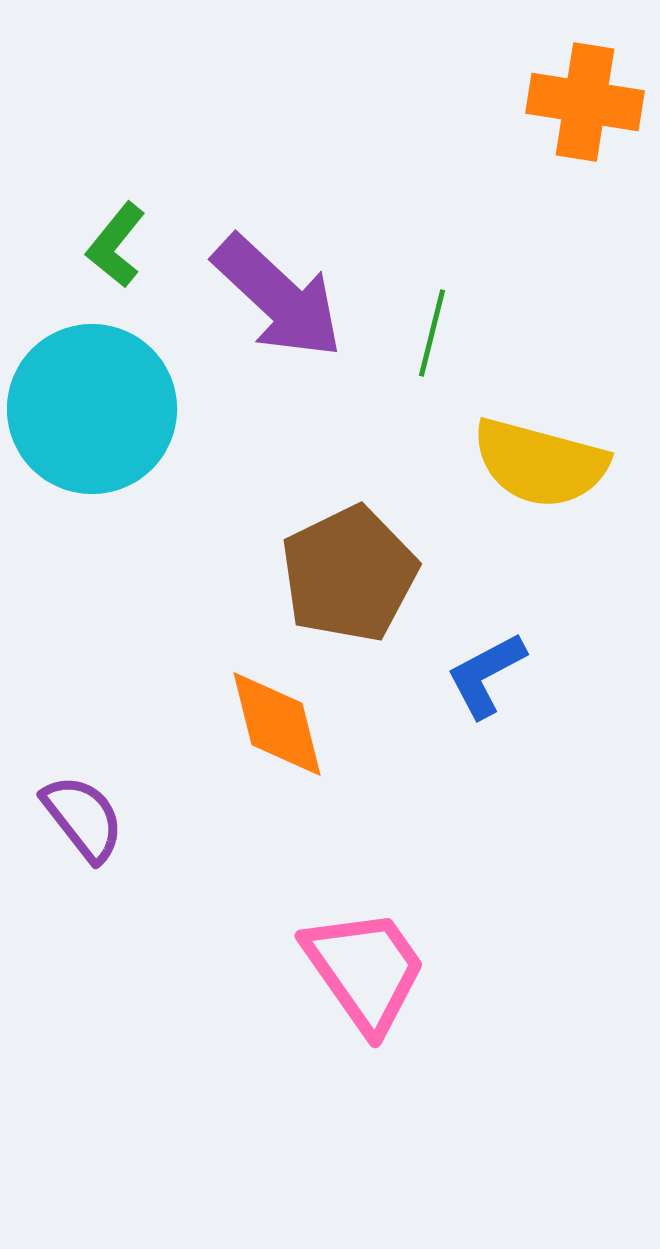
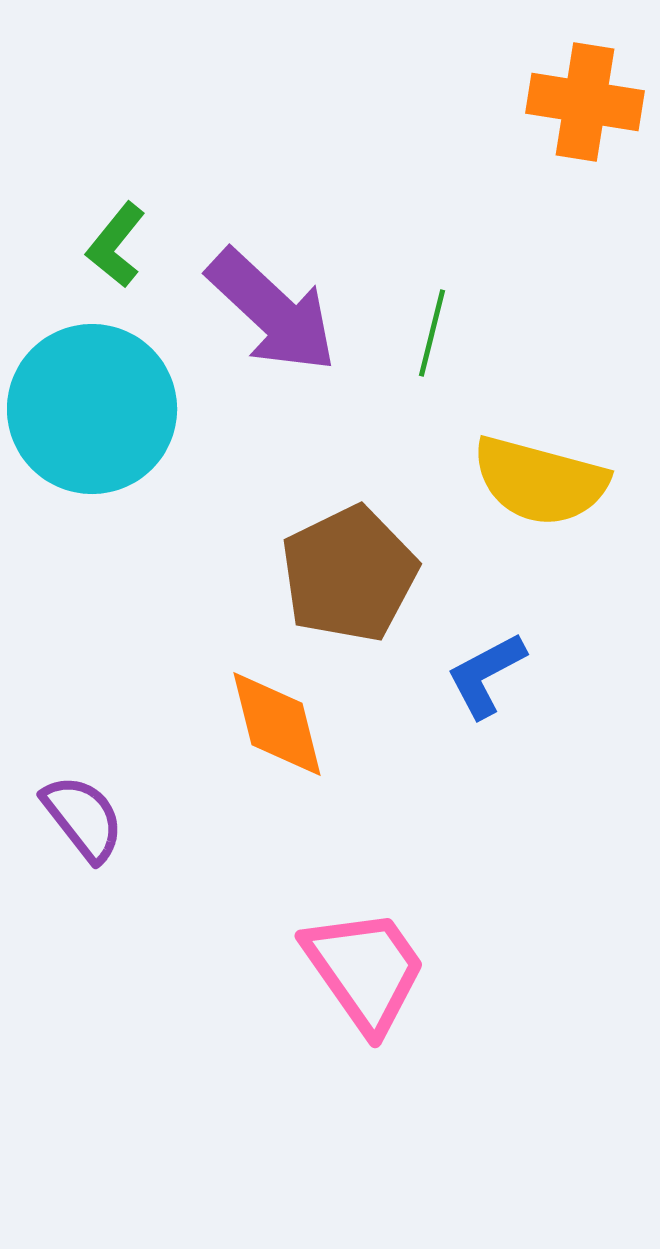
purple arrow: moved 6 px left, 14 px down
yellow semicircle: moved 18 px down
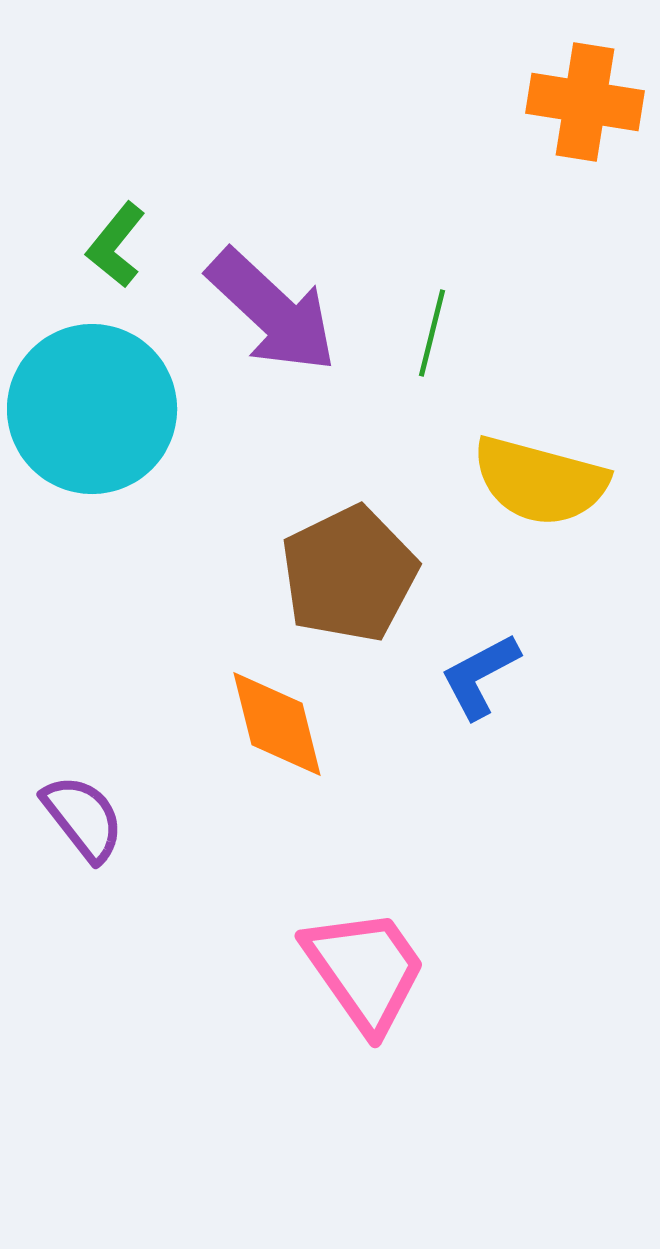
blue L-shape: moved 6 px left, 1 px down
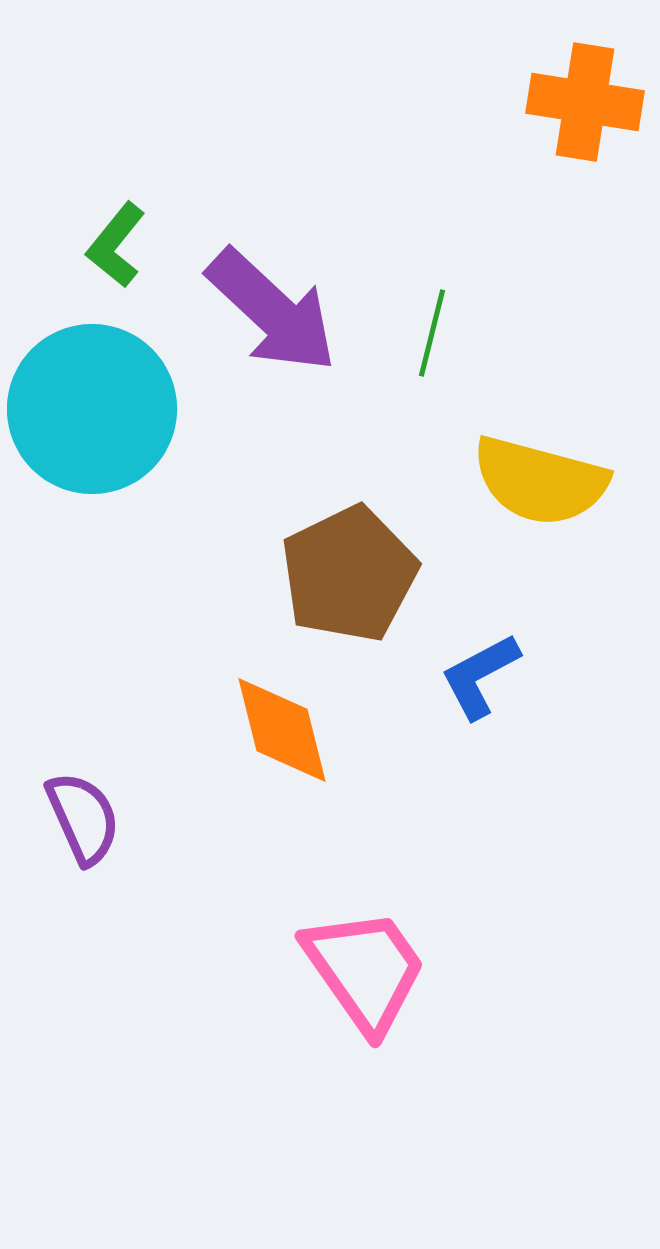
orange diamond: moved 5 px right, 6 px down
purple semicircle: rotated 14 degrees clockwise
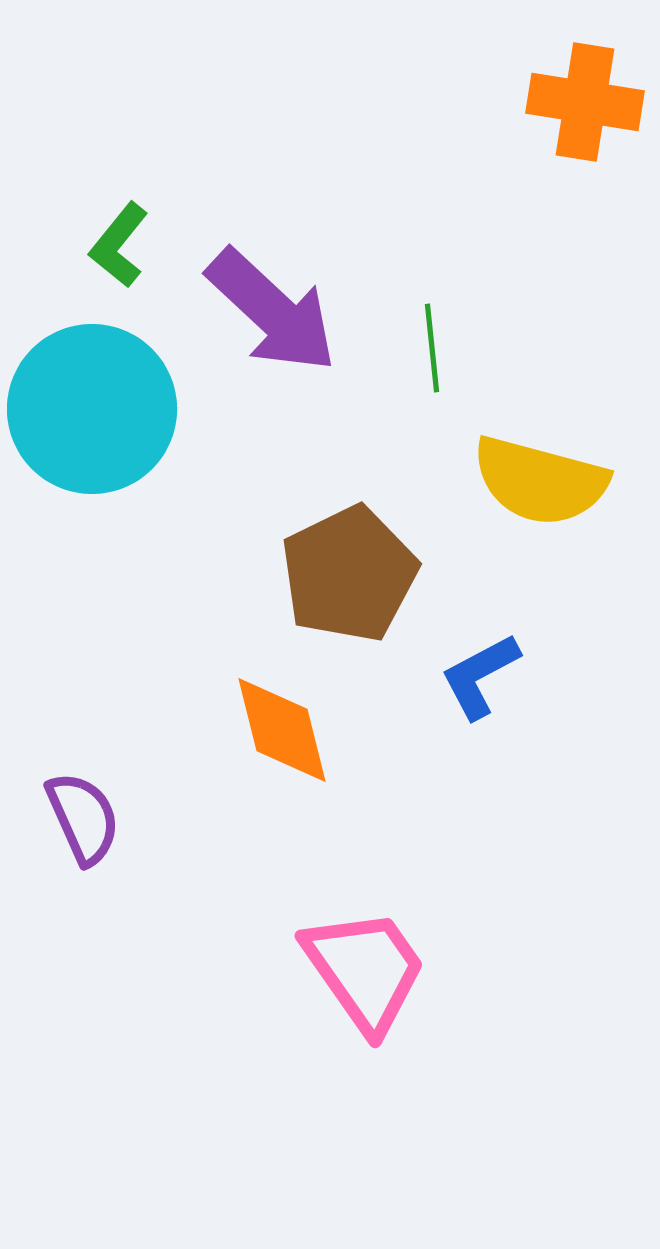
green L-shape: moved 3 px right
green line: moved 15 px down; rotated 20 degrees counterclockwise
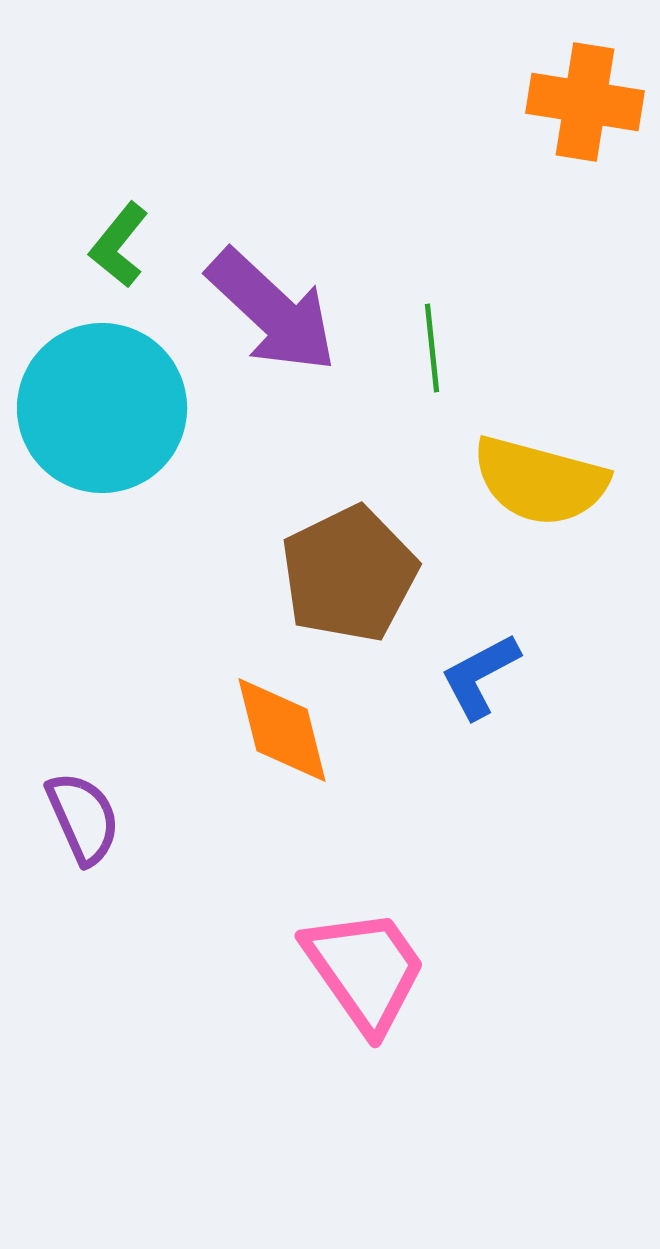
cyan circle: moved 10 px right, 1 px up
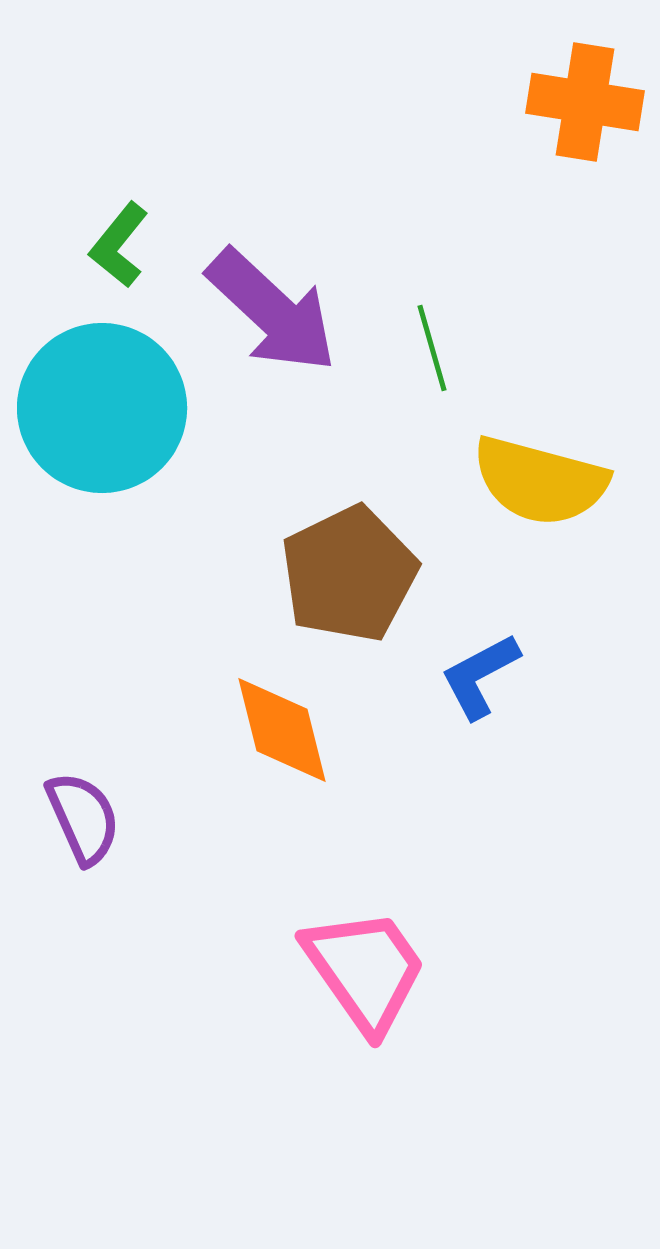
green line: rotated 10 degrees counterclockwise
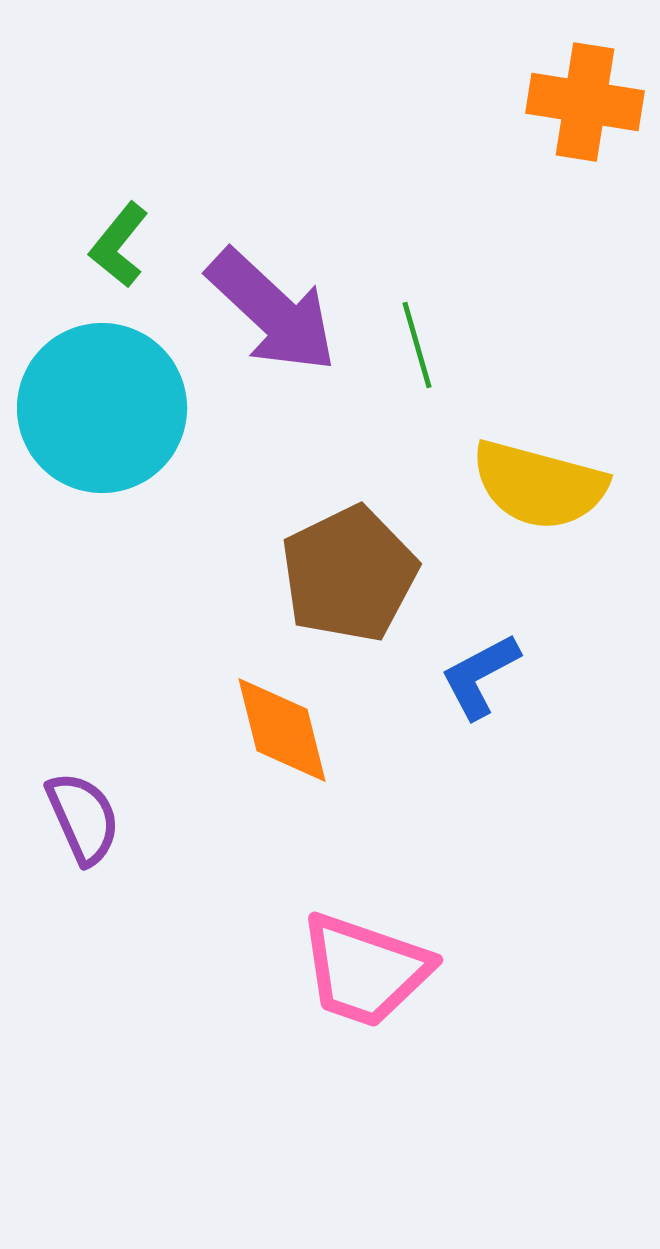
green line: moved 15 px left, 3 px up
yellow semicircle: moved 1 px left, 4 px down
pink trapezoid: rotated 144 degrees clockwise
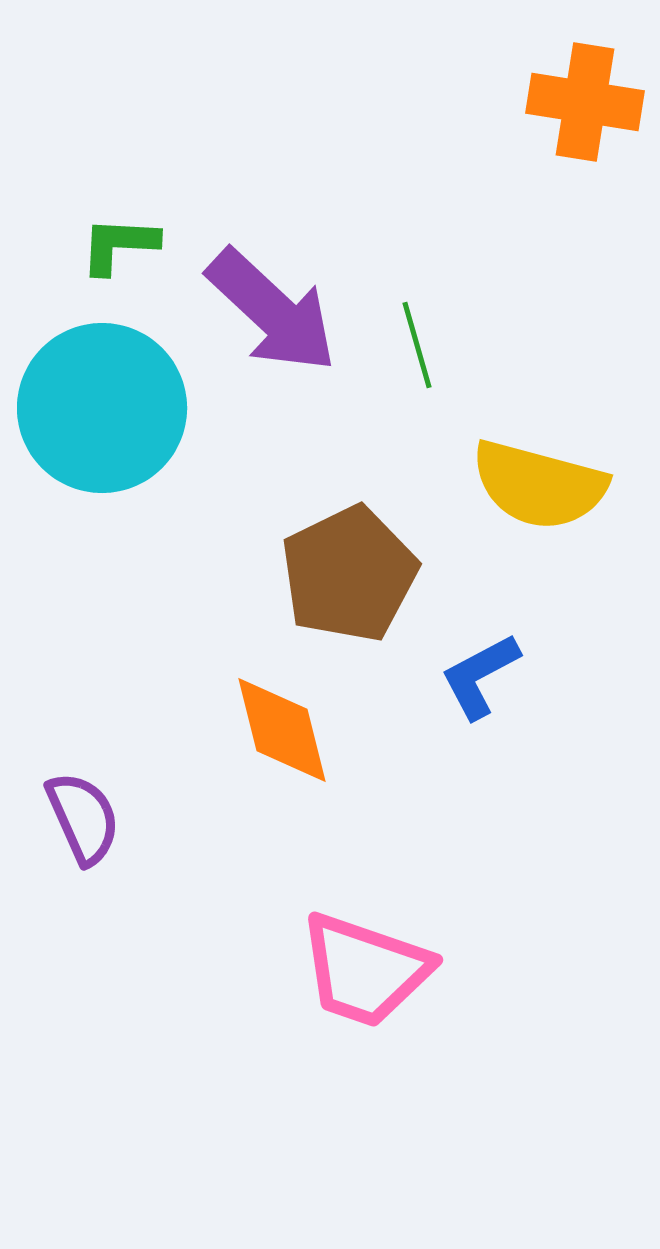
green L-shape: rotated 54 degrees clockwise
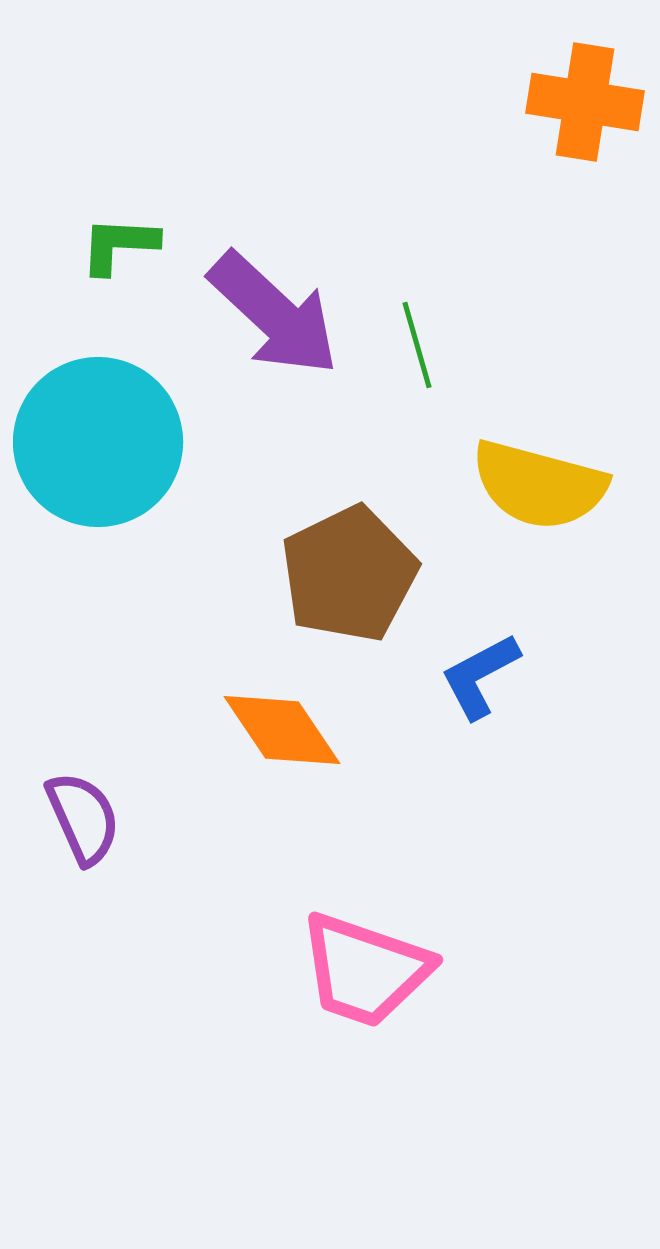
purple arrow: moved 2 px right, 3 px down
cyan circle: moved 4 px left, 34 px down
orange diamond: rotated 20 degrees counterclockwise
